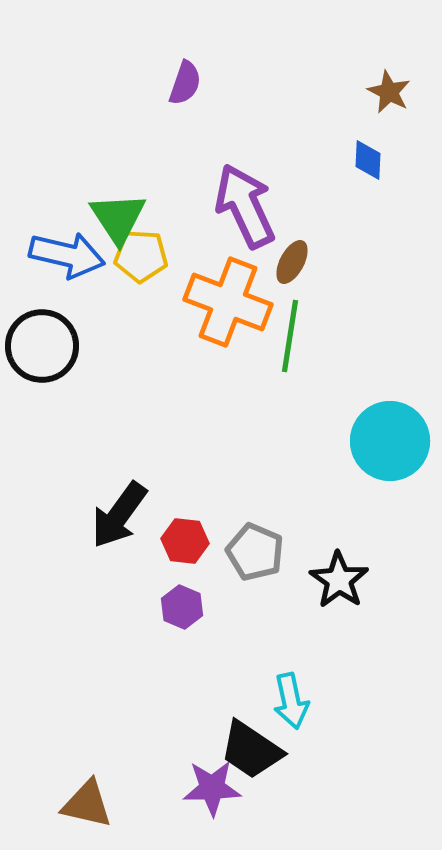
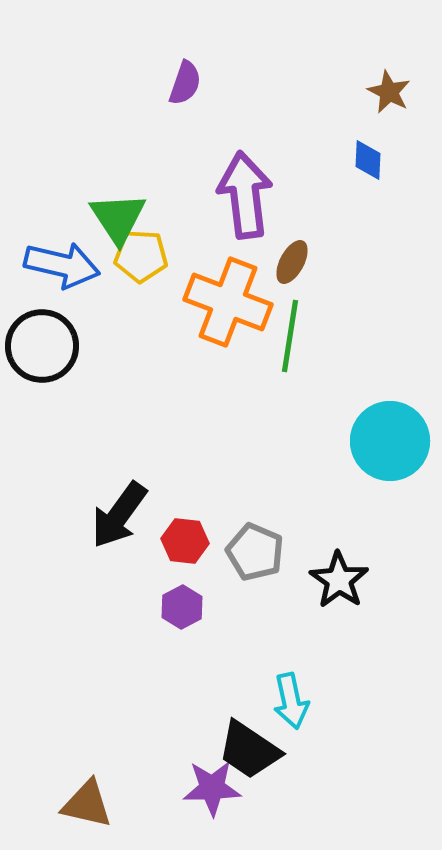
purple arrow: moved 11 px up; rotated 18 degrees clockwise
blue arrow: moved 5 px left, 10 px down
purple hexagon: rotated 9 degrees clockwise
black trapezoid: moved 2 px left
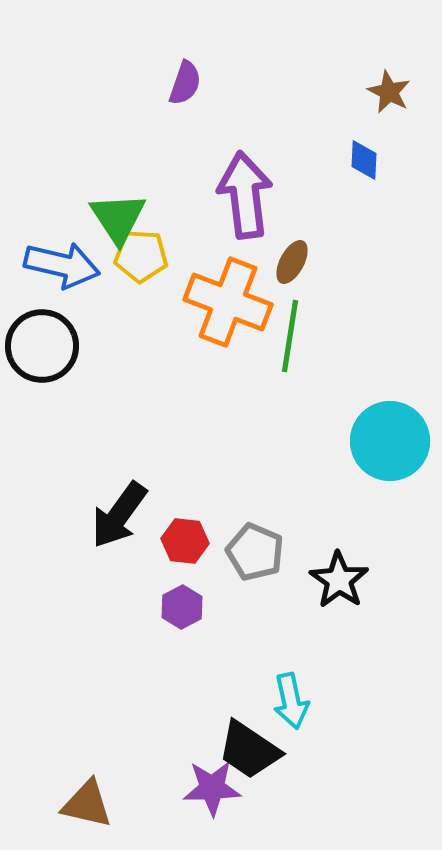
blue diamond: moved 4 px left
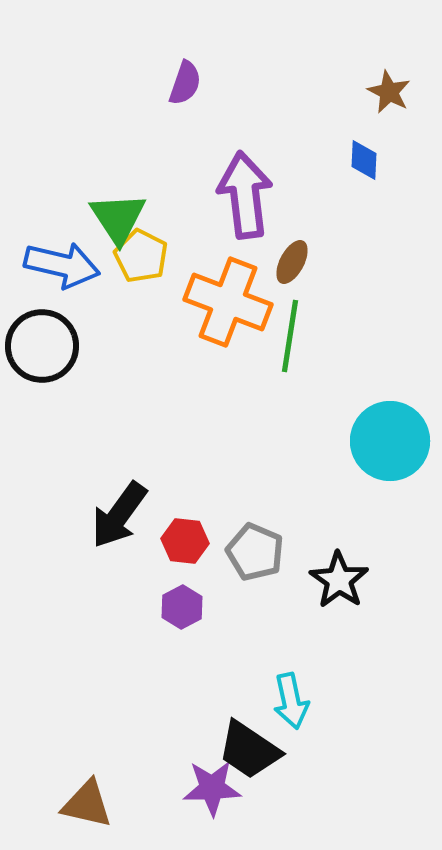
yellow pentagon: rotated 24 degrees clockwise
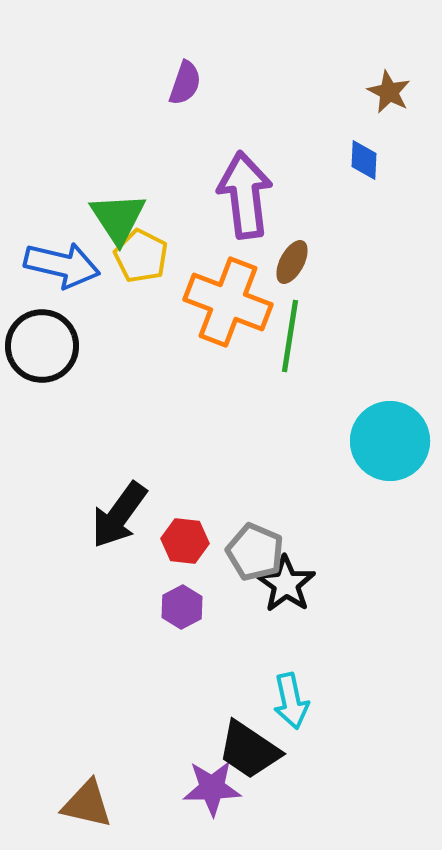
black star: moved 53 px left, 4 px down
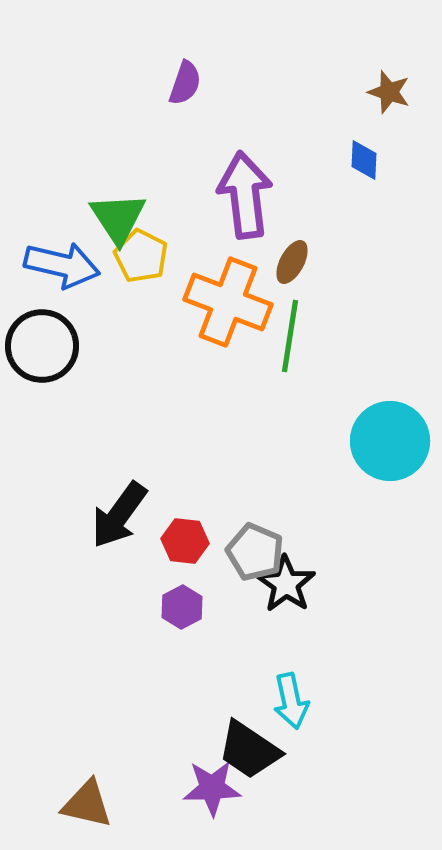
brown star: rotated 9 degrees counterclockwise
